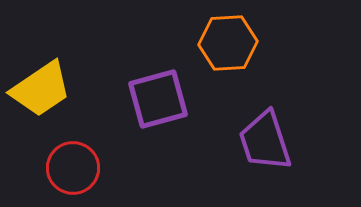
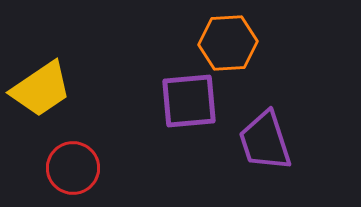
purple square: moved 31 px right, 2 px down; rotated 10 degrees clockwise
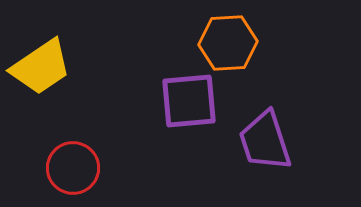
yellow trapezoid: moved 22 px up
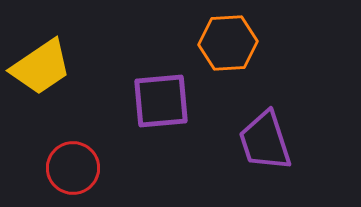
purple square: moved 28 px left
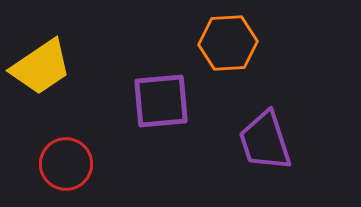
red circle: moved 7 px left, 4 px up
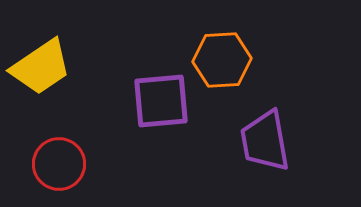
orange hexagon: moved 6 px left, 17 px down
purple trapezoid: rotated 8 degrees clockwise
red circle: moved 7 px left
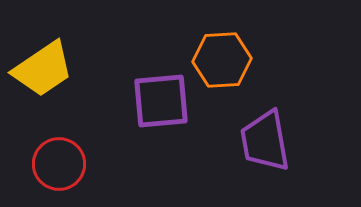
yellow trapezoid: moved 2 px right, 2 px down
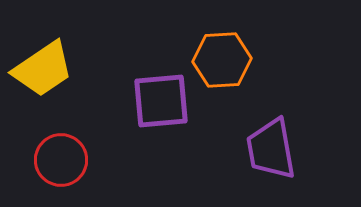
purple trapezoid: moved 6 px right, 8 px down
red circle: moved 2 px right, 4 px up
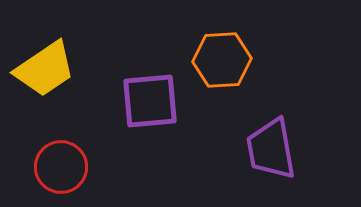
yellow trapezoid: moved 2 px right
purple square: moved 11 px left
red circle: moved 7 px down
